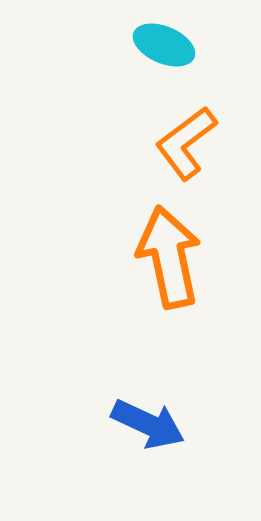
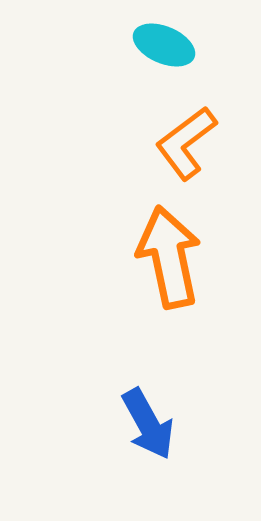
blue arrow: rotated 36 degrees clockwise
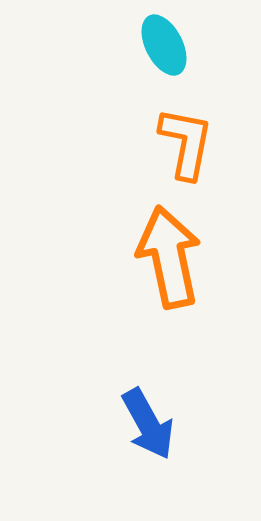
cyan ellipse: rotated 40 degrees clockwise
orange L-shape: rotated 138 degrees clockwise
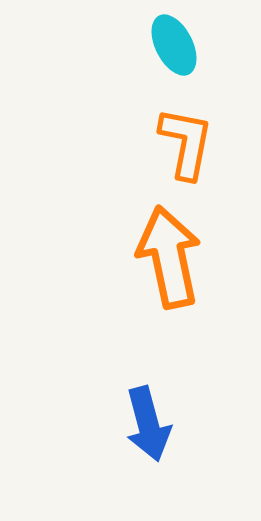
cyan ellipse: moved 10 px right
blue arrow: rotated 14 degrees clockwise
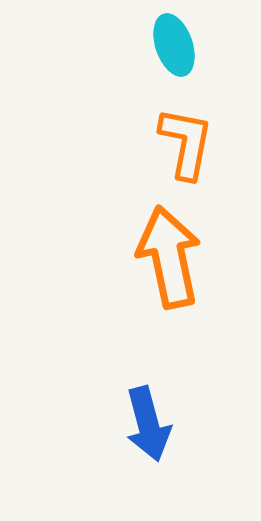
cyan ellipse: rotated 8 degrees clockwise
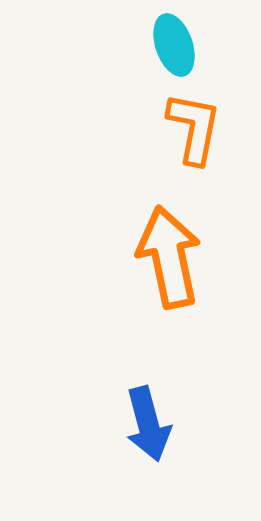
orange L-shape: moved 8 px right, 15 px up
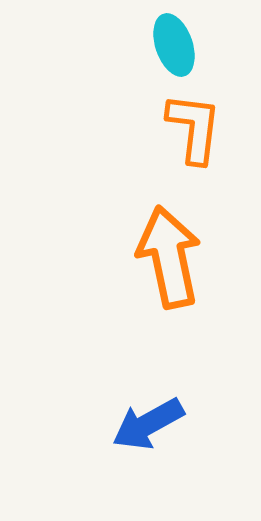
orange L-shape: rotated 4 degrees counterclockwise
blue arrow: rotated 76 degrees clockwise
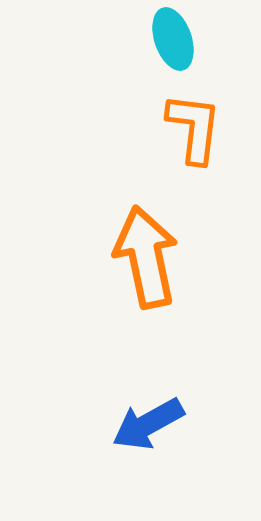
cyan ellipse: moved 1 px left, 6 px up
orange arrow: moved 23 px left
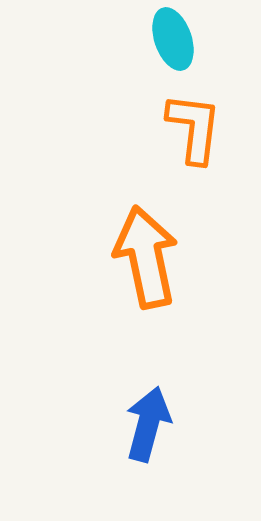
blue arrow: rotated 134 degrees clockwise
